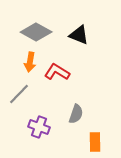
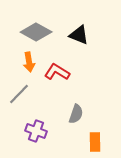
orange arrow: moved 1 px left; rotated 18 degrees counterclockwise
purple cross: moved 3 px left, 4 px down
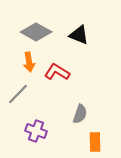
gray line: moved 1 px left
gray semicircle: moved 4 px right
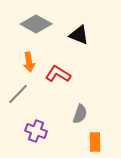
gray diamond: moved 8 px up
red L-shape: moved 1 px right, 2 px down
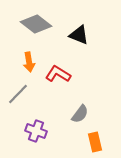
gray diamond: rotated 8 degrees clockwise
gray semicircle: rotated 18 degrees clockwise
orange rectangle: rotated 12 degrees counterclockwise
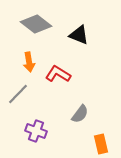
orange rectangle: moved 6 px right, 2 px down
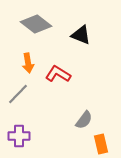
black triangle: moved 2 px right
orange arrow: moved 1 px left, 1 px down
gray semicircle: moved 4 px right, 6 px down
purple cross: moved 17 px left, 5 px down; rotated 20 degrees counterclockwise
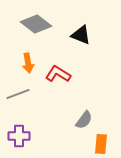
gray line: rotated 25 degrees clockwise
orange rectangle: rotated 18 degrees clockwise
